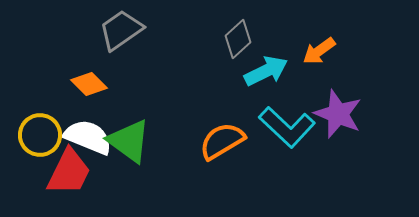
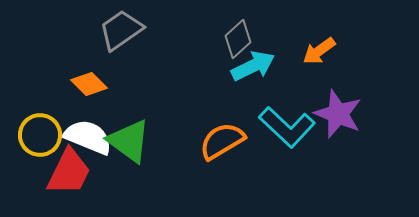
cyan arrow: moved 13 px left, 5 px up
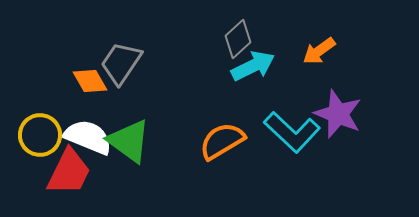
gray trapezoid: moved 33 px down; rotated 21 degrees counterclockwise
orange diamond: moved 1 px right, 3 px up; rotated 15 degrees clockwise
cyan L-shape: moved 5 px right, 5 px down
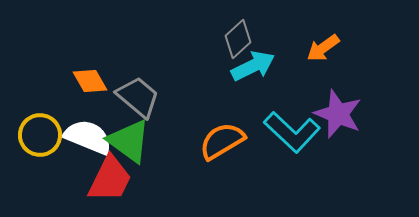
orange arrow: moved 4 px right, 3 px up
gray trapezoid: moved 17 px right, 34 px down; rotated 96 degrees clockwise
red trapezoid: moved 41 px right, 7 px down
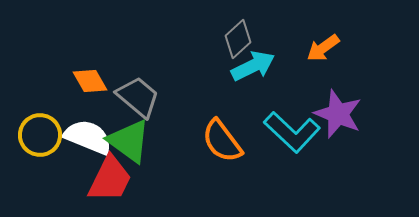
orange semicircle: rotated 96 degrees counterclockwise
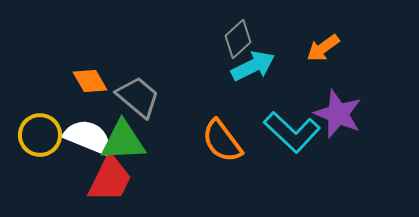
green triangle: moved 6 px left; rotated 39 degrees counterclockwise
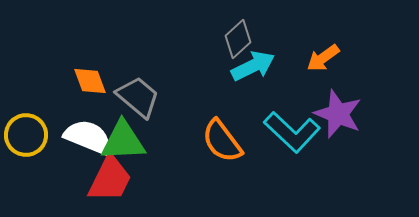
orange arrow: moved 10 px down
orange diamond: rotated 9 degrees clockwise
yellow circle: moved 14 px left
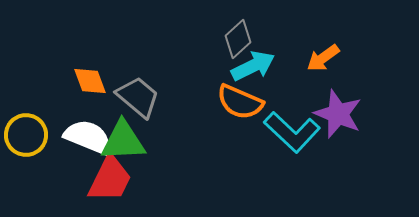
orange semicircle: moved 18 px right, 39 px up; rotated 30 degrees counterclockwise
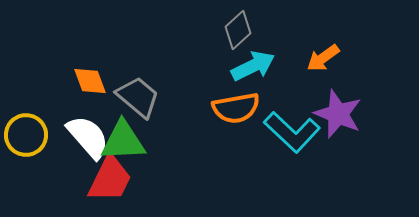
gray diamond: moved 9 px up
orange semicircle: moved 4 px left, 6 px down; rotated 33 degrees counterclockwise
white semicircle: rotated 27 degrees clockwise
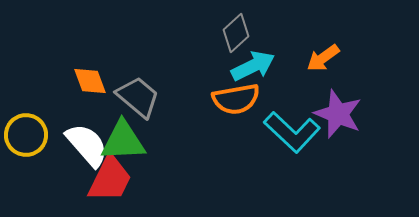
gray diamond: moved 2 px left, 3 px down
orange semicircle: moved 9 px up
white semicircle: moved 1 px left, 8 px down
